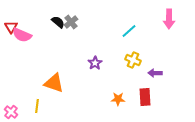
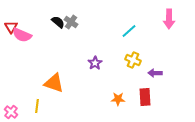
gray cross: rotated 16 degrees counterclockwise
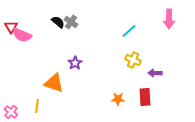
purple star: moved 20 px left
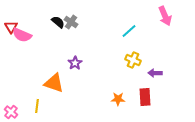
pink arrow: moved 4 px left, 3 px up; rotated 24 degrees counterclockwise
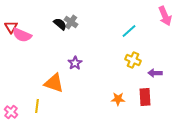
black semicircle: moved 2 px right, 2 px down
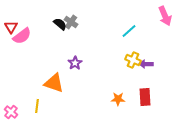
pink semicircle: moved 1 px down; rotated 60 degrees counterclockwise
purple arrow: moved 9 px left, 9 px up
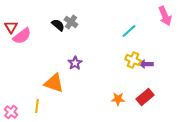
black semicircle: moved 2 px left, 1 px down
red rectangle: rotated 54 degrees clockwise
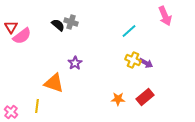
gray cross: rotated 16 degrees counterclockwise
purple arrow: moved 1 px up; rotated 152 degrees counterclockwise
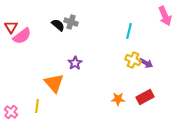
cyan line: rotated 35 degrees counterclockwise
orange triangle: rotated 30 degrees clockwise
red rectangle: rotated 12 degrees clockwise
